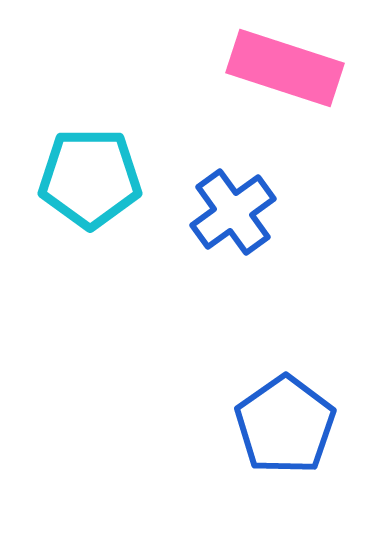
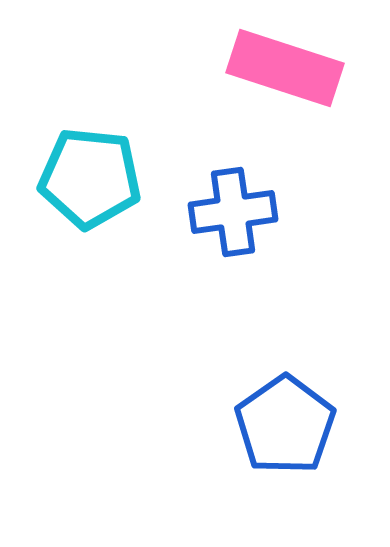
cyan pentagon: rotated 6 degrees clockwise
blue cross: rotated 28 degrees clockwise
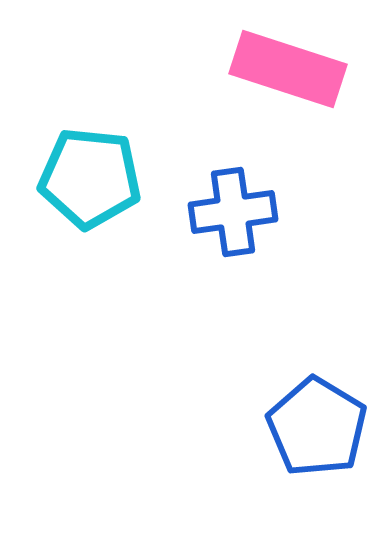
pink rectangle: moved 3 px right, 1 px down
blue pentagon: moved 32 px right, 2 px down; rotated 6 degrees counterclockwise
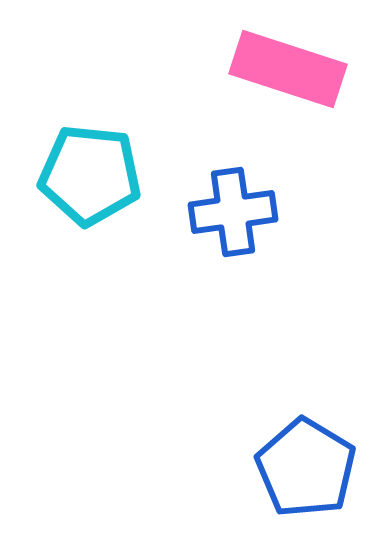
cyan pentagon: moved 3 px up
blue pentagon: moved 11 px left, 41 px down
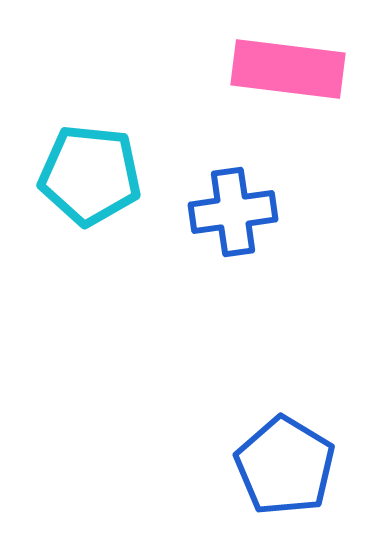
pink rectangle: rotated 11 degrees counterclockwise
blue pentagon: moved 21 px left, 2 px up
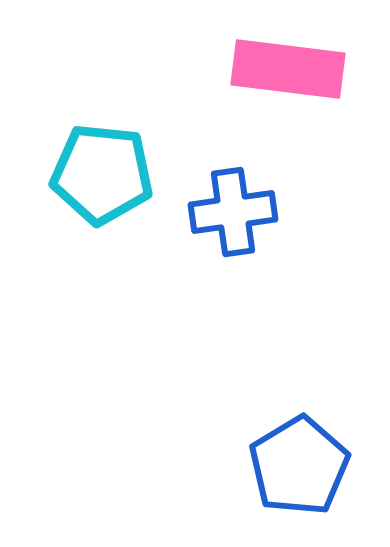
cyan pentagon: moved 12 px right, 1 px up
blue pentagon: moved 14 px right; rotated 10 degrees clockwise
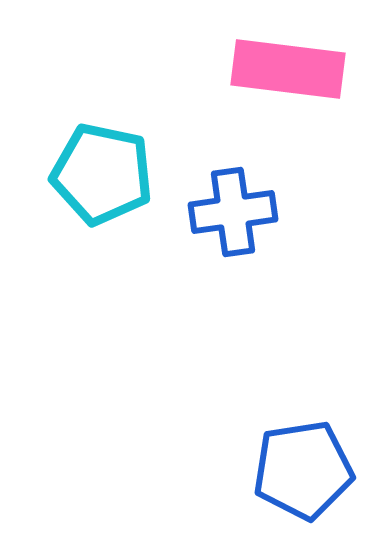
cyan pentagon: rotated 6 degrees clockwise
blue pentagon: moved 4 px right, 4 px down; rotated 22 degrees clockwise
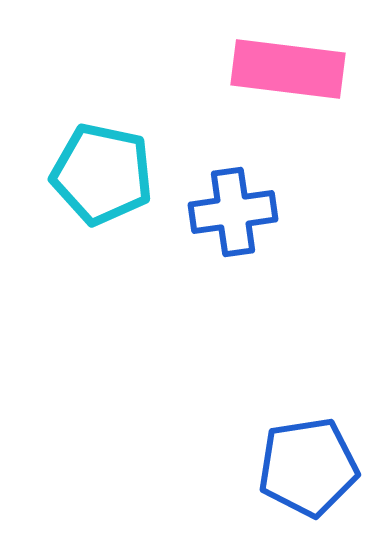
blue pentagon: moved 5 px right, 3 px up
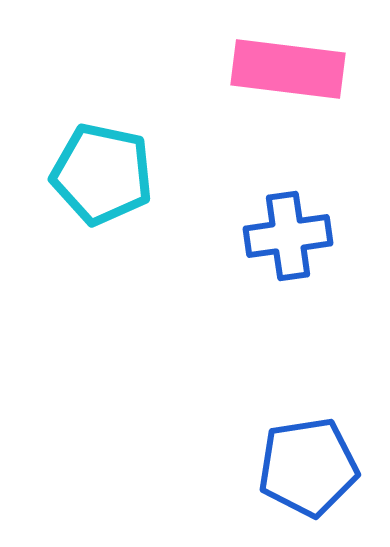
blue cross: moved 55 px right, 24 px down
